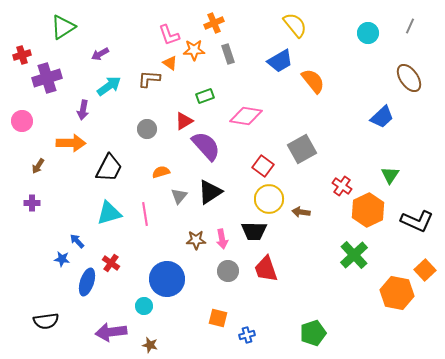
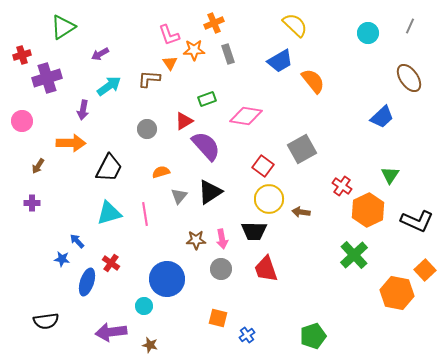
yellow semicircle at (295, 25): rotated 8 degrees counterclockwise
orange triangle at (170, 63): rotated 21 degrees clockwise
green rectangle at (205, 96): moved 2 px right, 3 px down
gray circle at (228, 271): moved 7 px left, 2 px up
green pentagon at (313, 333): moved 3 px down
blue cross at (247, 335): rotated 21 degrees counterclockwise
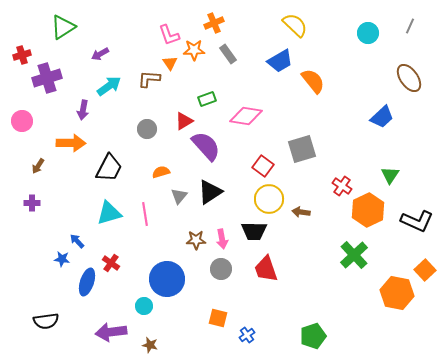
gray rectangle at (228, 54): rotated 18 degrees counterclockwise
gray square at (302, 149): rotated 12 degrees clockwise
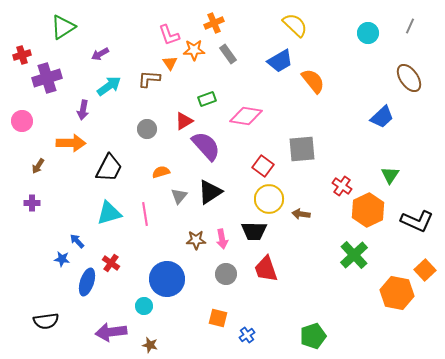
gray square at (302, 149): rotated 12 degrees clockwise
brown arrow at (301, 212): moved 2 px down
gray circle at (221, 269): moved 5 px right, 5 px down
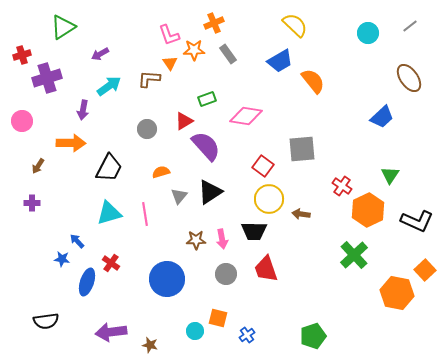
gray line at (410, 26): rotated 28 degrees clockwise
cyan circle at (144, 306): moved 51 px right, 25 px down
